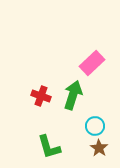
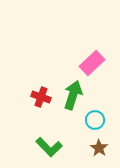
red cross: moved 1 px down
cyan circle: moved 6 px up
green L-shape: rotated 28 degrees counterclockwise
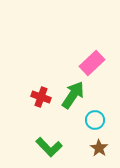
green arrow: rotated 16 degrees clockwise
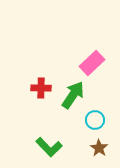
red cross: moved 9 px up; rotated 18 degrees counterclockwise
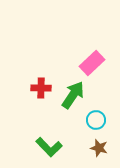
cyan circle: moved 1 px right
brown star: rotated 18 degrees counterclockwise
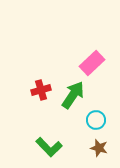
red cross: moved 2 px down; rotated 18 degrees counterclockwise
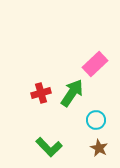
pink rectangle: moved 3 px right, 1 px down
red cross: moved 3 px down
green arrow: moved 1 px left, 2 px up
brown star: rotated 12 degrees clockwise
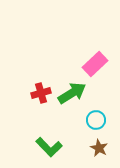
green arrow: rotated 24 degrees clockwise
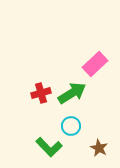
cyan circle: moved 25 px left, 6 px down
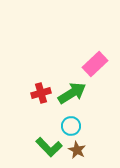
brown star: moved 22 px left, 2 px down
